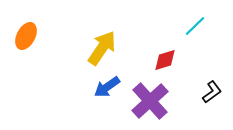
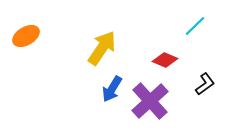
orange ellipse: rotated 32 degrees clockwise
red diamond: rotated 40 degrees clockwise
blue arrow: moved 5 px right, 2 px down; rotated 24 degrees counterclockwise
black L-shape: moved 7 px left, 8 px up
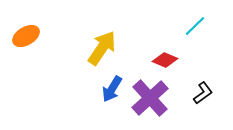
black L-shape: moved 2 px left, 9 px down
purple cross: moved 3 px up
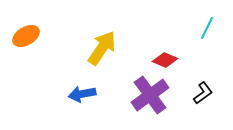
cyan line: moved 12 px right, 2 px down; rotated 20 degrees counterclockwise
blue arrow: moved 30 px left, 5 px down; rotated 48 degrees clockwise
purple cross: moved 3 px up; rotated 6 degrees clockwise
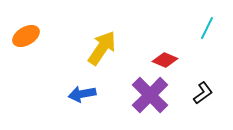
purple cross: rotated 9 degrees counterclockwise
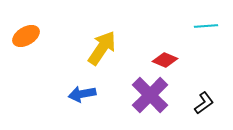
cyan line: moved 1 px left, 2 px up; rotated 60 degrees clockwise
black L-shape: moved 1 px right, 10 px down
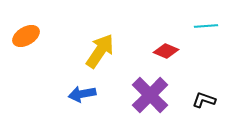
yellow arrow: moved 2 px left, 3 px down
red diamond: moved 1 px right, 9 px up
black L-shape: moved 3 px up; rotated 125 degrees counterclockwise
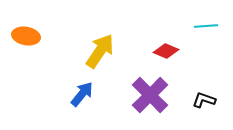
orange ellipse: rotated 40 degrees clockwise
blue arrow: rotated 140 degrees clockwise
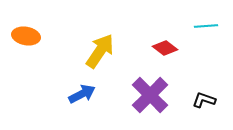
red diamond: moved 1 px left, 3 px up; rotated 15 degrees clockwise
blue arrow: rotated 24 degrees clockwise
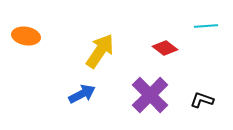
black L-shape: moved 2 px left
